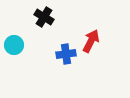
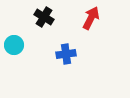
red arrow: moved 23 px up
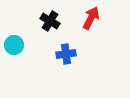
black cross: moved 6 px right, 4 px down
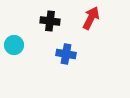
black cross: rotated 24 degrees counterclockwise
blue cross: rotated 18 degrees clockwise
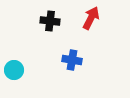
cyan circle: moved 25 px down
blue cross: moved 6 px right, 6 px down
